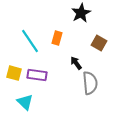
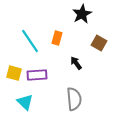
black star: moved 1 px right, 1 px down
purple rectangle: rotated 12 degrees counterclockwise
gray semicircle: moved 16 px left, 16 px down
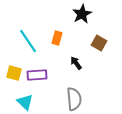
cyan line: moved 2 px left
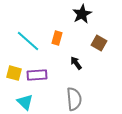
cyan line: rotated 15 degrees counterclockwise
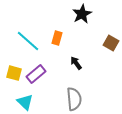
brown square: moved 12 px right
purple rectangle: moved 1 px left, 1 px up; rotated 36 degrees counterclockwise
